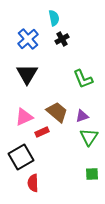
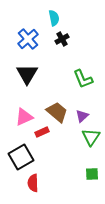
purple triangle: rotated 24 degrees counterclockwise
green triangle: moved 2 px right
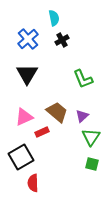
black cross: moved 1 px down
green square: moved 10 px up; rotated 16 degrees clockwise
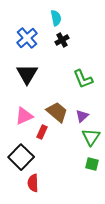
cyan semicircle: moved 2 px right
blue cross: moved 1 px left, 1 px up
pink triangle: moved 1 px up
red rectangle: rotated 40 degrees counterclockwise
black square: rotated 15 degrees counterclockwise
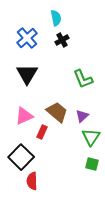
red semicircle: moved 1 px left, 2 px up
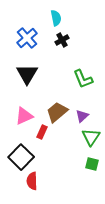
brown trapezoid: rotated 80 degrees counterclockwise
